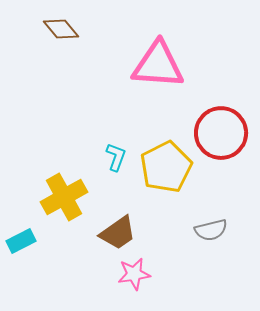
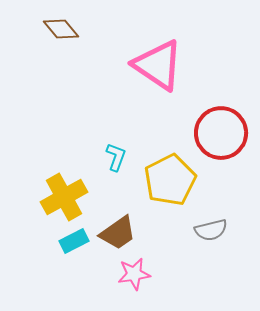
pink triangle: rotated 30 degrees clockwise
yellow pentagon: moved 4 px right, 13 px down
cyan rectangle: moved 53 px right
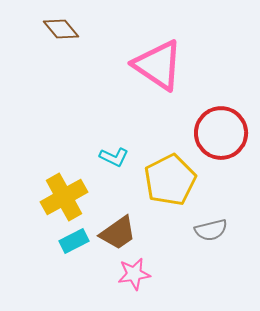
cyan L-shape: moved 2 px left; rotated 96 degrees clockwise
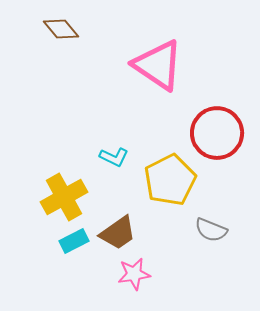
red circle: moved 4 px left
gray semicircle: rotated 36 degrees clockwise
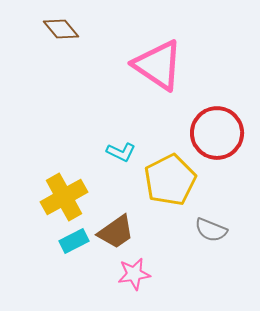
cyan L-shape: moved 7 px right, 5 px up
brown trapezoid: moved 2 px left, 1 px up
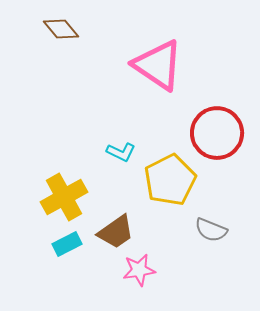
cyan rectangle: moved 7 px left, 3 px down
pink star: moved 5 px right, 4 px up
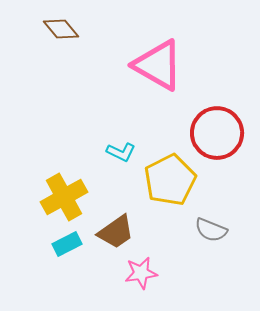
pink triangle: rotated 4 degrees counterclockwise
pink star: moved 2 px right, 3 px down
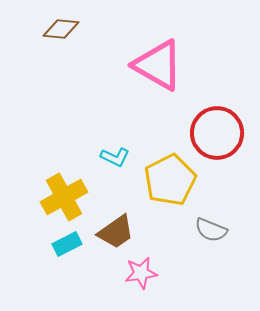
brown diamond: rotated 45 degrees counterclockwise
cyan L-shape: moved 6 px left, 5 px down
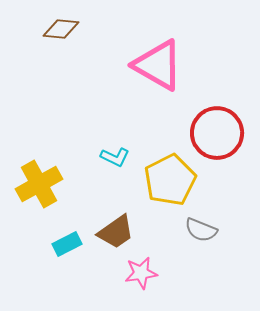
yellow cross: moved 25 px left, 13 px up
gray semicircle: moved 10 px left
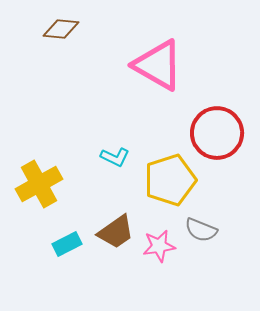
yellow pentagon: rotated 9 degrees clockwise
pink star: moved 18 px right, 27 px up
